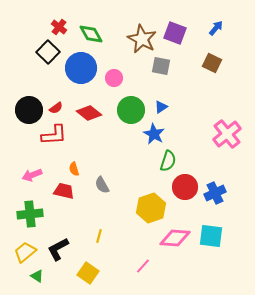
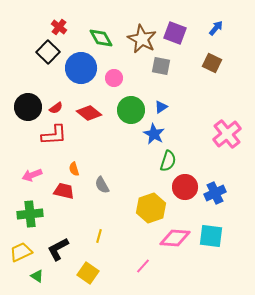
green diamond: moved 10 px right, 4 px down
black circle: moved 1 px left, 3 px up
yellow trapezoid: moved 4 px left; rotated 15 degrees clockwise
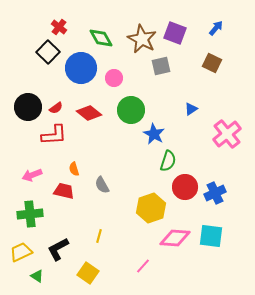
gray square: rotated 24 degrees counterclockwise
blue triangle: moved 30 px right, 2 px down
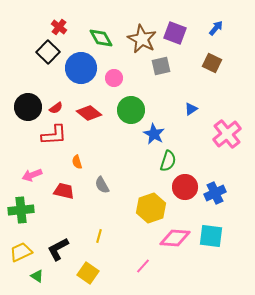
orange semicircle: moved 3 px right, 7 px up
green cross: moved 9 px left, 4 px up
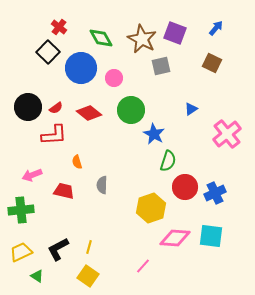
gray semicircle: rotated 30 degrees clockwise
yellow line: moved 10 px left, 11 px down
yellow square: moved 3 px down
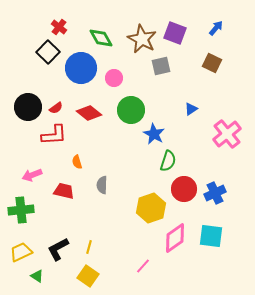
red circle: moved 1 px left, 2 px down
pink diamond: rotated 40 degrees counterclockwise
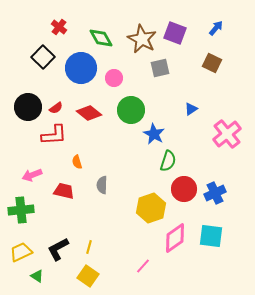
black square: moved 5 px left, 5 px down
gray square: moved 1 px left, 2 px down
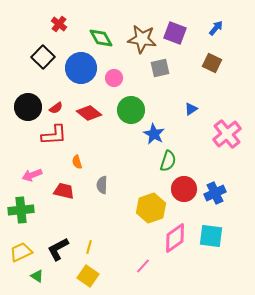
red cross: moved 3 px up
brown star: rotated 20 degrees counterclockwise
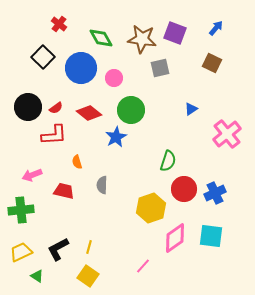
blue star: moved 38 px left, 3 px down; rotated 15 degrees clockwise
